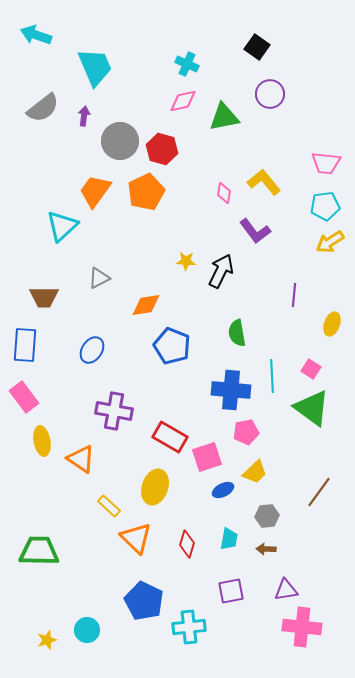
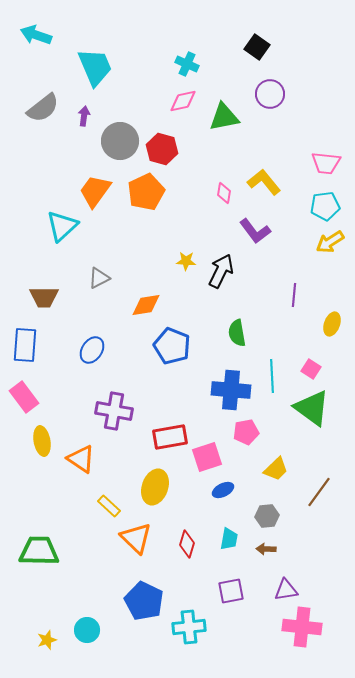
red rectangle at (170, 437): rotated 40 degrees counterclockwise
yellow trapezoid at (255, 472): moved 21 px right, 3 px up
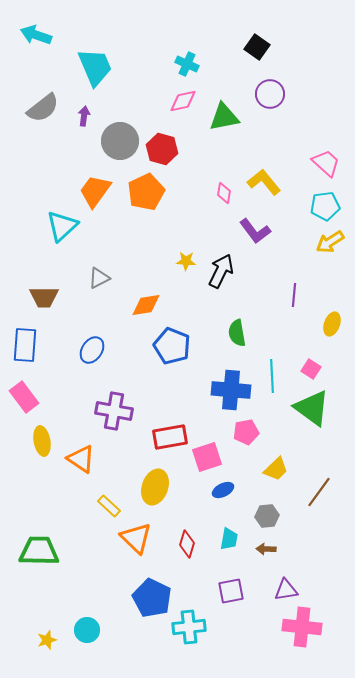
pink trapezoid at (326, 163): rotated 144 degrees counterclockwise
blue pentagon at (144, 601): moved 8 px right, 3 px up
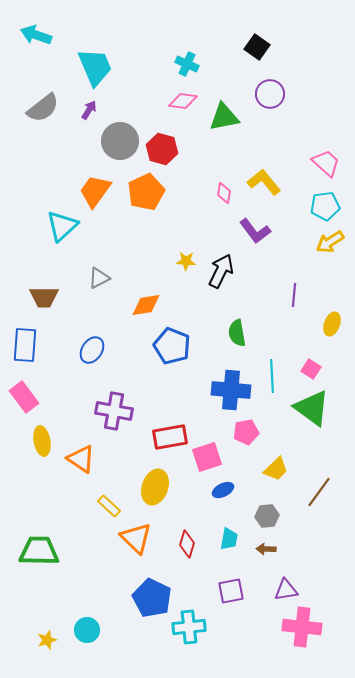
pink diamond at (183, 101): rotated 20 degrees clockwise
purple arrow at (84, 116): moved 5 px right, 6 px up; rotated 24 degrees clockwise
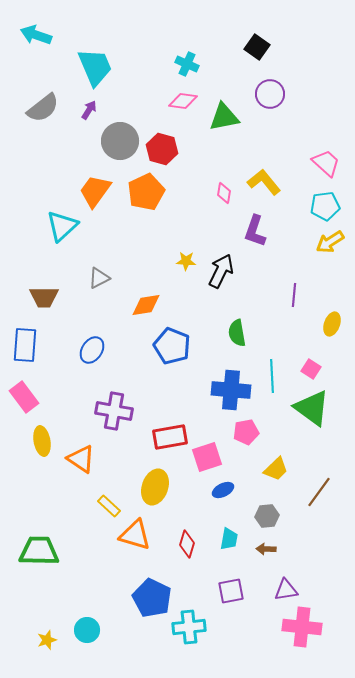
purple L-shape at (255, 231): rotated 56 degrees clockwise
orange triangle at (136, 538): moved 1 px left, 3 px up; rotated 28 degrees counterclockwise
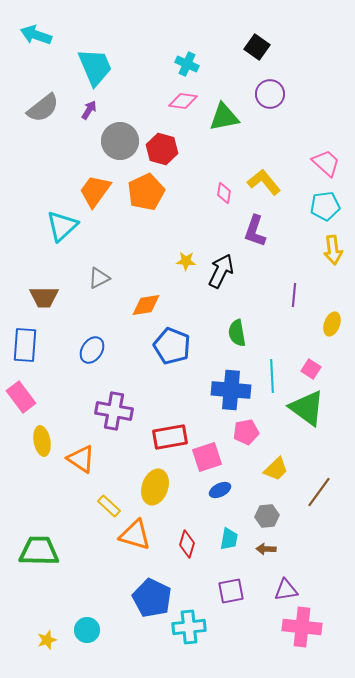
yellow arrow at (330, 242): moved 3 px right, 8 px down; rotated 64 degrees counterclockwise
pink rectangle at (24, 397): moved 3 px left
green triangle at (312, 408): moved 5 px left
blue ellipse at (223, 490): moved 3 px left
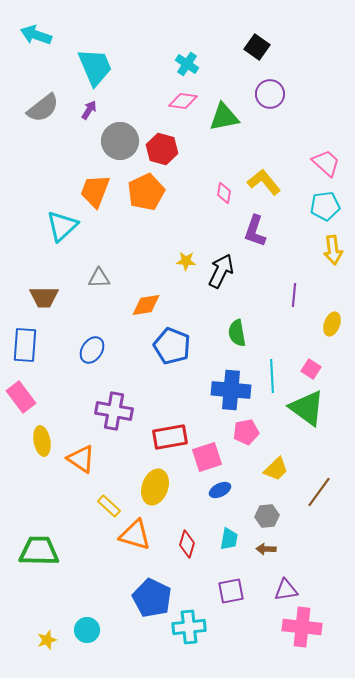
cyan cross at (187, 64): rotated 10 degrees clockwise
orange trapezoid at (95, 191): rotated 15 degrees counterclockwise
gray triangle at (99, 278): rotated 25 degrees clockwise
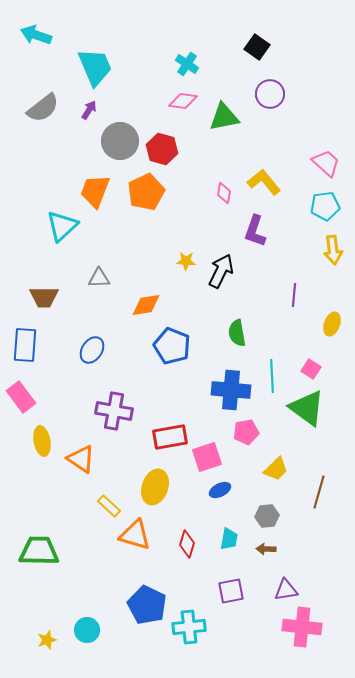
brown line at (319, 492): rotated 20 degrees counterclockwise
blue pentagon at (152, 598): moved 5 px left, 7 px down
